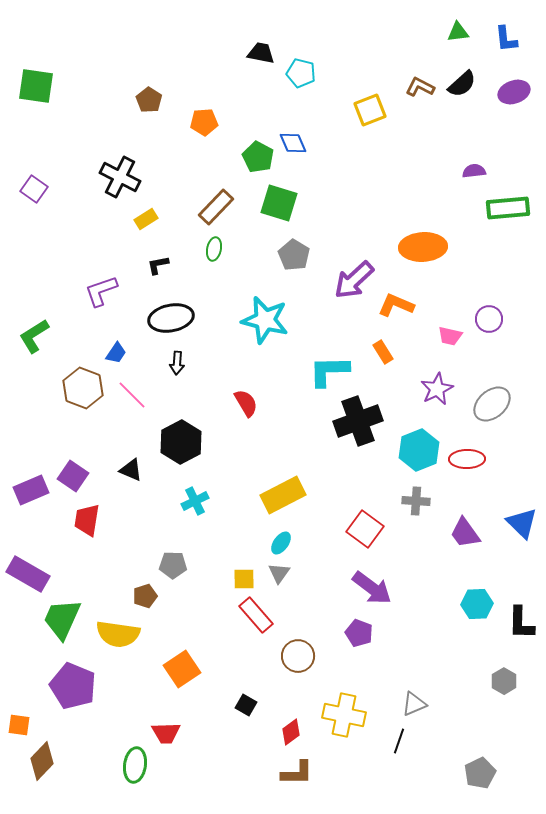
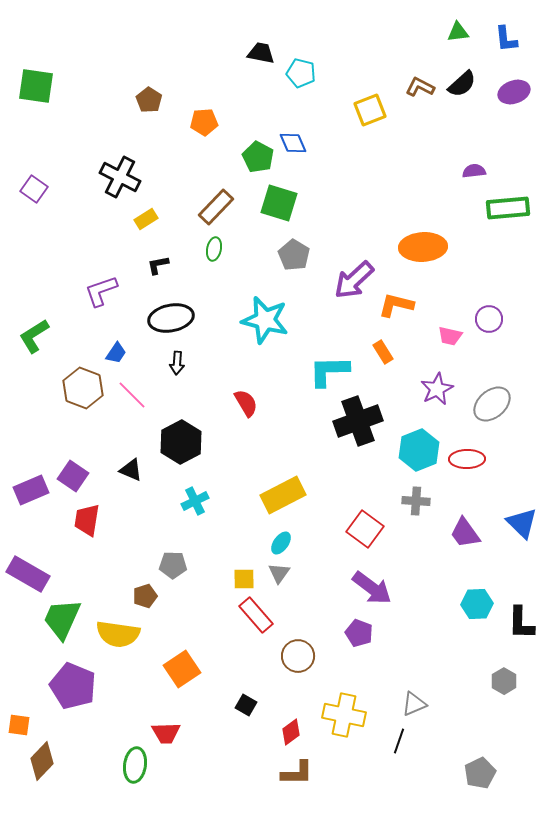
orange L-shape at (396, 305): rotated 9 degrees counterclockwise
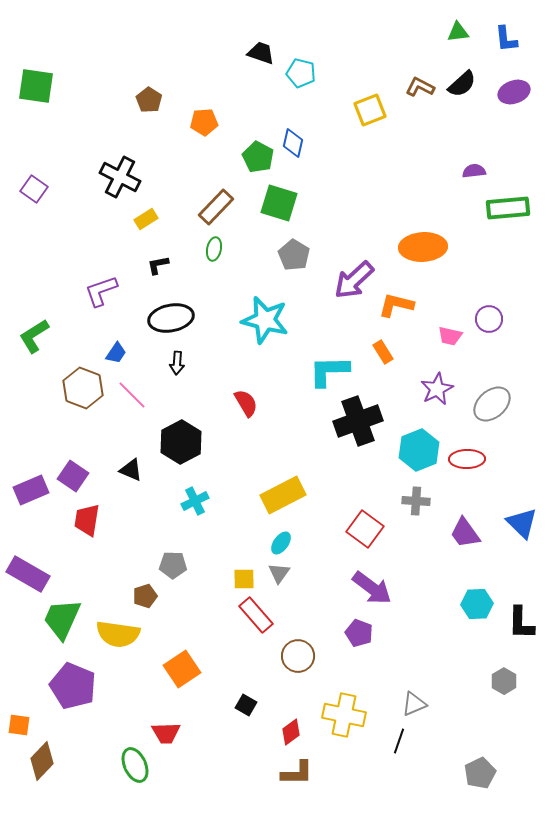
black trapezoid at (261, 53): rotated 8 degrees clockwise
blue diamond at (293, 143): rotated 36 degrees clockwise
green ellipse at (135, 765): rotated 32 degrees counterclockwise
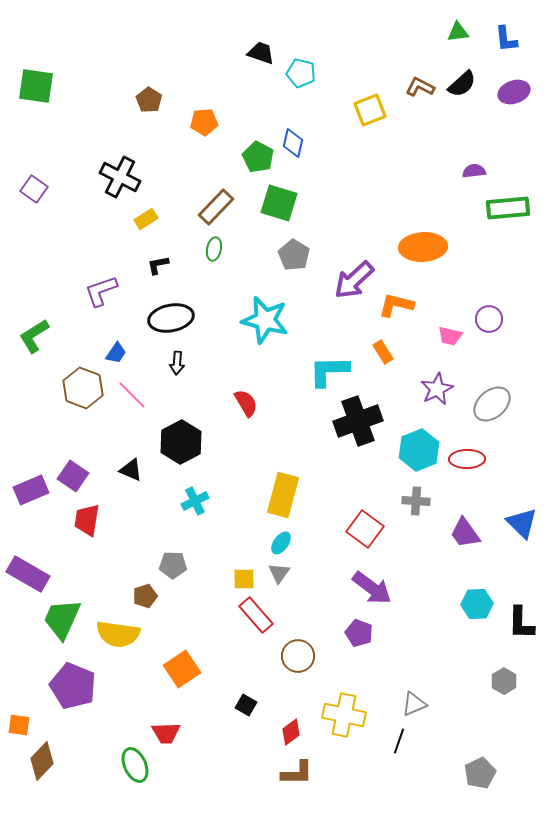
yellow rectangle at (283, 495): rotated 48 degrees counterclockwise
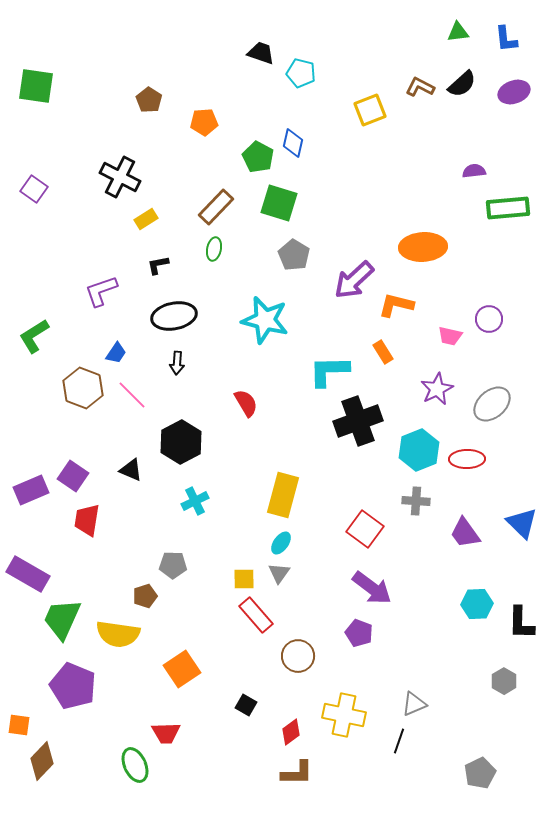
black ellipse at (171, 318): moved 3 px right, 2 px up
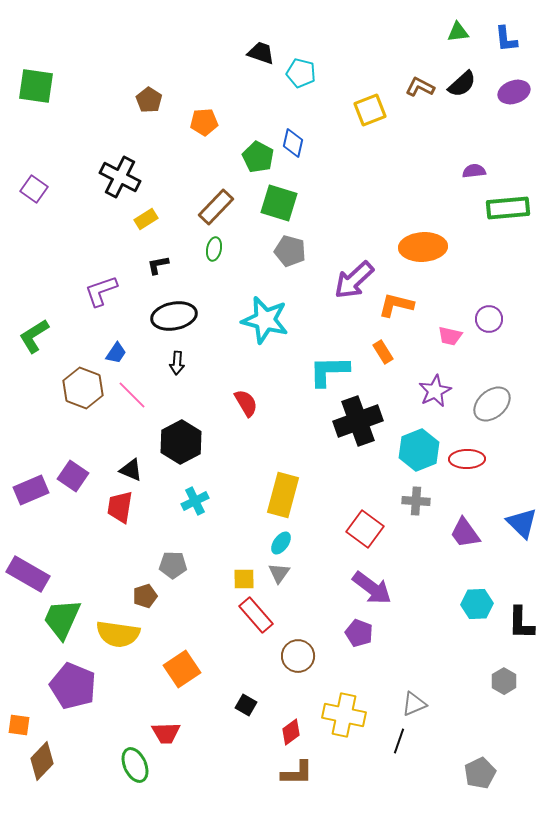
gray pentagon at (294, 255): moved 4 px left, 4 px up; rotated 16 degrees counterclockwise
purple star at (437, 389): moved 2 px left, 2 px down
red trapezoid at (87, 520): moved 33 px right, 13 px up
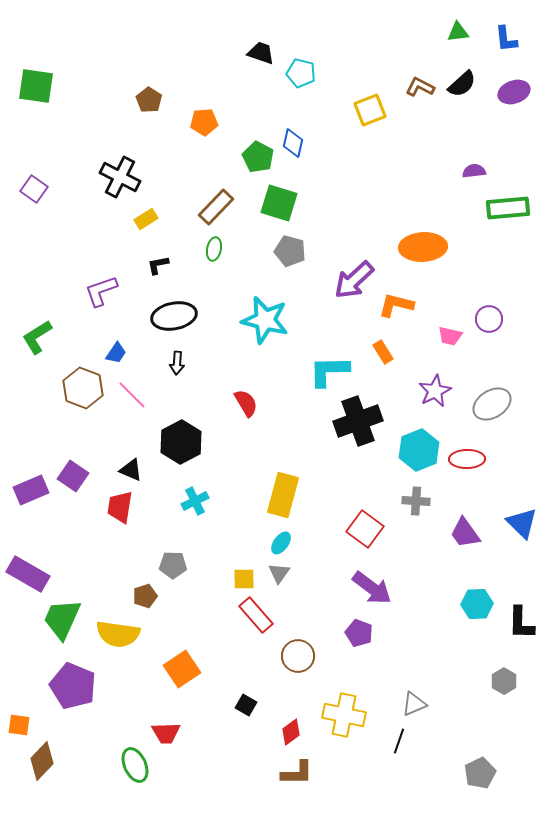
green L-shape at (34, 336): moved 3 px right, 1 px down
gray ellipse at (492, 404): rotated 9 degrees clockwise
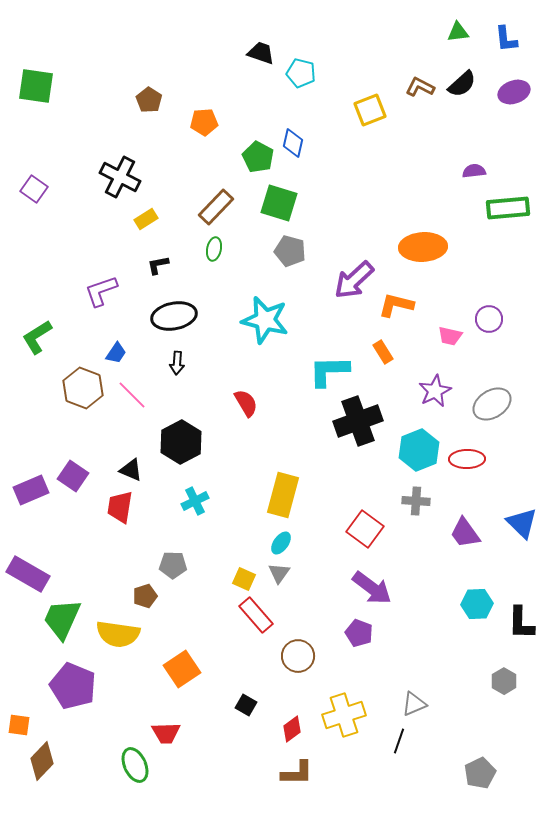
yellow square at (244, 579): rotated 25 degrees clockwise
yellow cross at (344, 715): rotated 30 degrees counterclockwise
red diamond at (291, 732): moved 1 px right, 3 px up
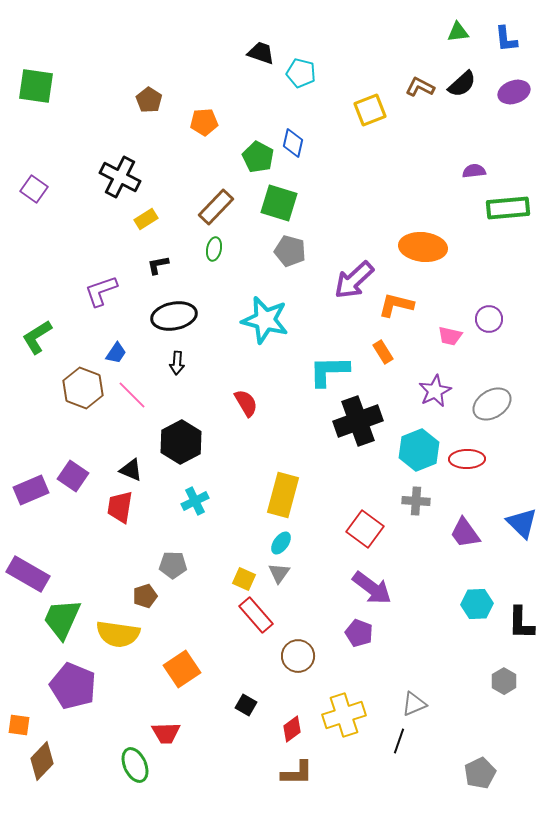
orange ellipse at (423, 247): rotated 9 degrees clockwise
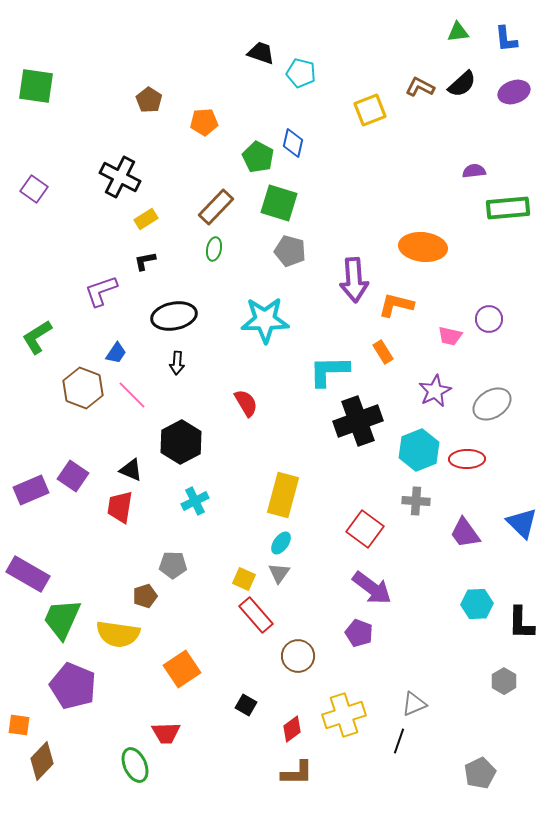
black L-shape at (158, 265): moved 13 px left, 4 px up
purple arrow at (354, 280): rotated 51 degrees counterclockwise
cyan star at (265, 320): rotated 15 degrees counterclockwise
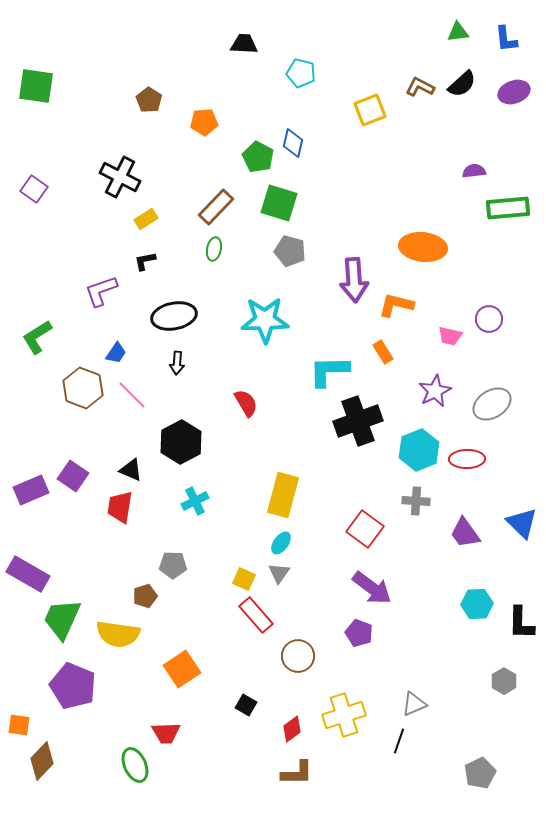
black trapezoid at (261, 53): moved 17 px left, 9 px up; rotated 16 degrees counterclockwise
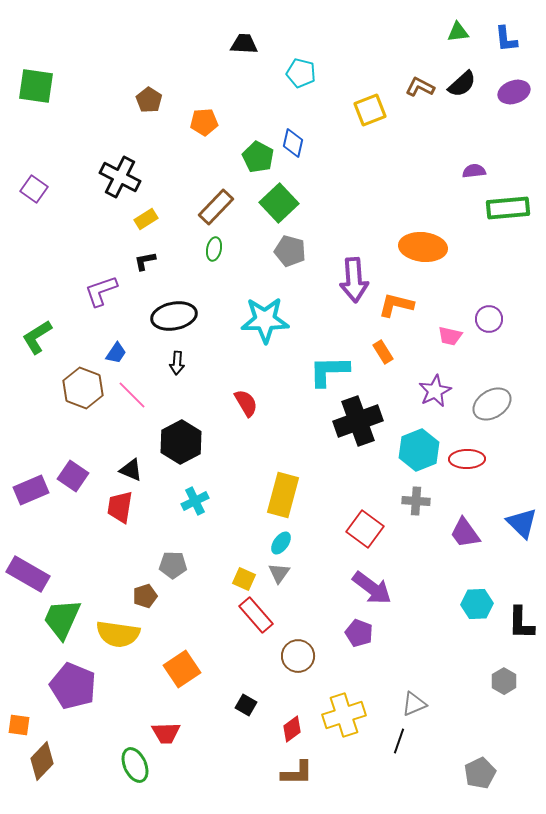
green square at (279, 203): rotated 30 degrees clockwise
